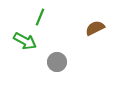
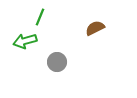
green arrow: rotated 135 degrees clockwise
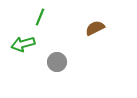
green arrow: moved 2 px left, 3 px down
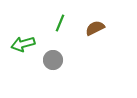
green line: moved 20 px right, 6 px down
gray circle: moved 4 px left, 2 px up
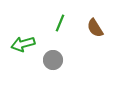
brown semicircle: rotated 96 degrees counterclockwise
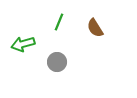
green line: moved 1 px left, 1 px up
gray circle: moved 4 px right, 2 px down
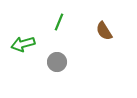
brown semicircle: moved 9 px right, 3 px down
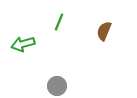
brown semicircle: rotated 54 degrees clockwise
gray circle: moved 24 px down
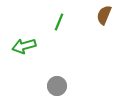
brown semicircle: moved 16 px up
green arrow: moved 1 px right, 2 px down
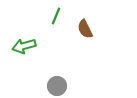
brown semicircle: moved 19 px left, 14 px down; rotated 48 degrees counterclockwise
green line: moved 3 px left, 6 px up
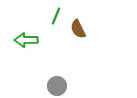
brown semicircle: moved 7 px left
green arrow: moved 2 px right, 6 px up; rotated 15 degrees clockwise
